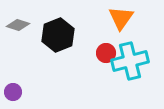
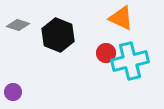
orange triangle: rotated 40 degrees counterclockwise
black hexagon: rotated 16 degrees counterclockwise
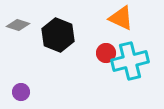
purple circle: moved 8 px right
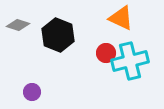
purple circle: moved 11 px right
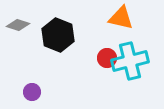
orange triangle: rotated 12 degrees counterclockwise
red circle: moved 1 px right, 5 px down
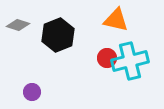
orange triangle: moved 5 px left, 2 px down
black hexagon: rotated 16 degrees clockwise
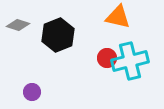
orange triangle: moved 2 px right, 3 px up
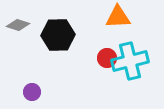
orange triangle: rotated 16 degrees counterclockwise
black hexagon: rotated 20 degrees clockwise
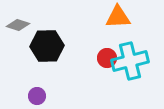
black hexagon: moved 11 px left, 11 px down
purple circle: moved 5 px right, 4 px down
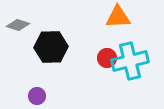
black hexagon: moved 4 px right, 1 px down
